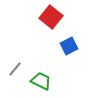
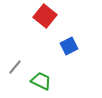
red square: moved 6 px left, 1 px up
gray line: moved 2 px up
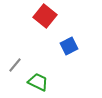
gray line: moved 2 px up
green trapezoid: moved 3 px left, 1 px down
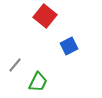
green trapezoid: rotated 90 degrees clockwise
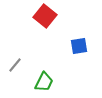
blue square: moved 10 px right; rotated 18 degrees clockwise
green trapezoid: moved 6 px right
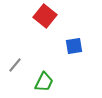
blue square: moved 5 px left
